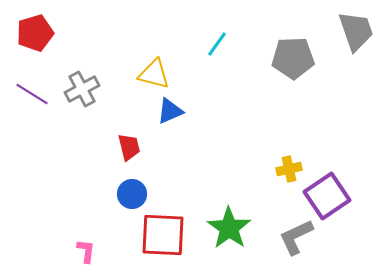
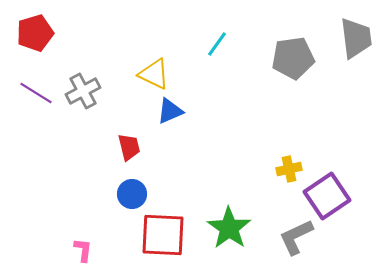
gray trapezoid: moved 7 px down; rotated 12 degrees clockwise
gray pentagon: rotated 6 degrees counterclockwise
yellow triangle: rotated 12 degrees clockwise
gray cross: moved 1 px right, 2 px down
purple line: moved 4 px right, 1 px up
pink L-shape: moved 3 px left, 1 px up
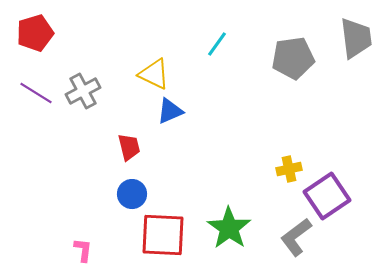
gray L-shape: rotated 12 degrees counterclockwise
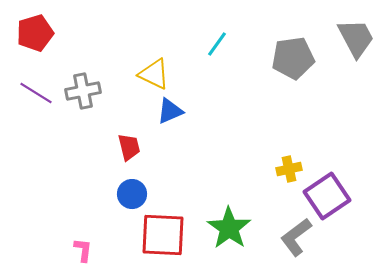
gray trapezoid: rotated 21 degrees counterclockwise
gray cross: rotated 16 degrees clockwise
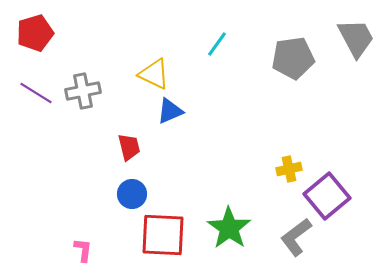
purple square: rotated 6 degrees counterclockwise
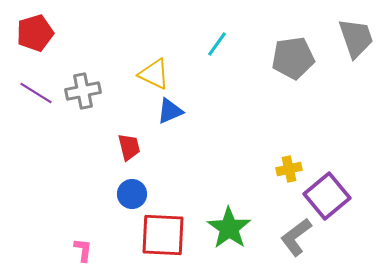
gray trapezoid: rotated 9 degrees clockwise
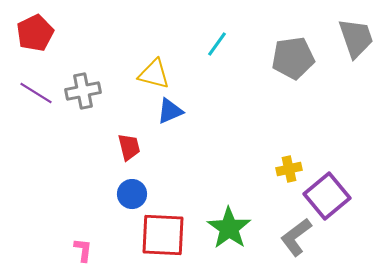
red pentagon: rotated 9 degrees counterclockwise
yellow triangle: rotated 12 degrees counterclockwise
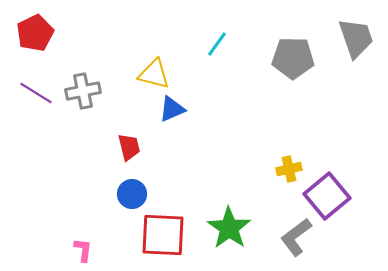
gray pentagon: rotated 9 degrees clockwise
blue triangle: moved 2 px right, 2 px up
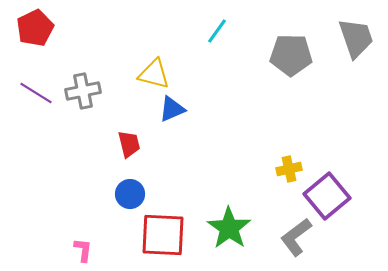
red pentagon: moved 5 px up
cyan line: moved 13 px up
gray pentagon: moved 2 px left, 3 px up
red trapezoid: moved 3 px up
blue circle: moved 2 px left
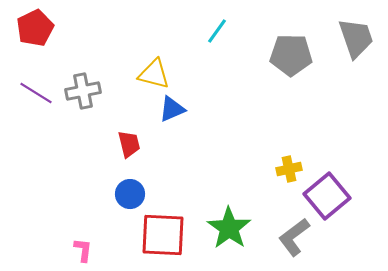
gray L-shape: moved 2 px left
